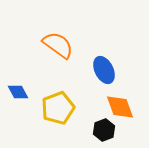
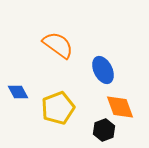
blue ellipse: moved 1 px left
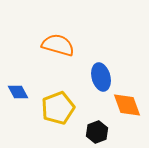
orange semicircle: rotated 20 degrees counterclockwise
blue ellipse: moved 2 px left, 7 px down; rotated 12 degrees clockwise
orange diamond: moved 7 px right, 2 px up
black hexagon: moved 7 px left, 2 px down
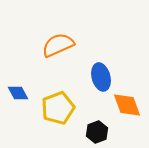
orange semicircle: rotated 40 degrees counterclockwise
blue diamond: moved 1 px down
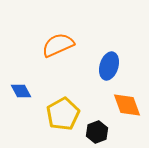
blue ellipse: moved 8 px right, 11 px up; rotated 32 degrees clockwise
blue diamond: moved 3 px right, 2 px up
yellow pentagon: moved 5 px right, 6 px down; rotated 8 degrees counterclockwise
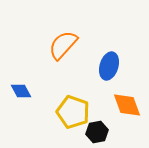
orange semicircle: moved 5 px right; rotated 24 degrees counterclockwise
yellow pentagon: moved 10 px right, 2 px up; rotated 24 degrees counterclockwise
black hexagon: rotated 10 degrees clockwise
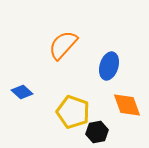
blue diamond: moved 1 px right, 1 px down; rotated 20 degrees counterclockwise
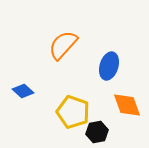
blue diamond: moved 1 px right, 1 px up
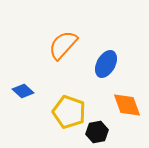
blue ellipse: moved 3 px left, 2 px up; rotated 12 degrees clockwise
yellow pentagon: moved 4 px left
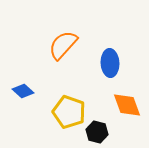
blue ellipse: moved 4 px right, 1 px up; rotated 32 degrees counterclockwise
black hexagon: rotated 25 degrees clockwise
